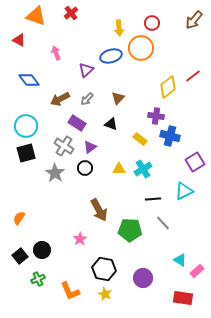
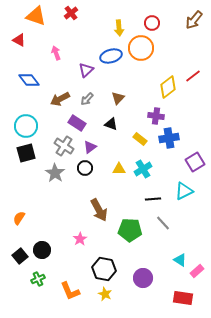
blue cross at (170, 136): moved 1 px left, 2 px down; rotated 24 degrees counterclockwise
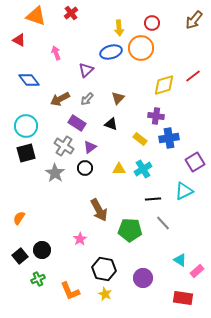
blue ellipse at (111, 56): moved 4 px up
yellow diamond at (168, 87): moved 4 px left, 2 px up; rotated 20 degrees clockwise
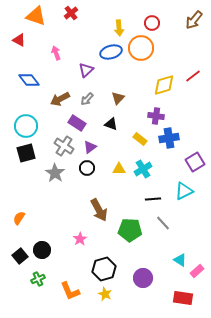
black circle at (85, 168): moved 2 px right
black hexagon at (104, 269): rotated 25 degrees counterclockwise
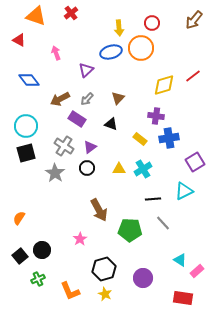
purple rectangle at (77, 123): moved 4 px up
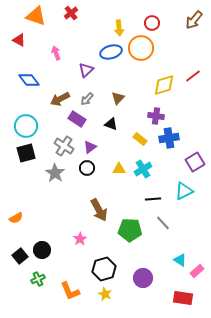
orange semicircle at (19, 218): moved 3 px left; rotated 152 degrees counterclockwise
